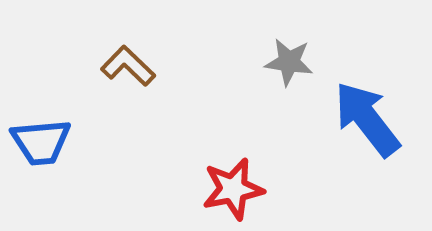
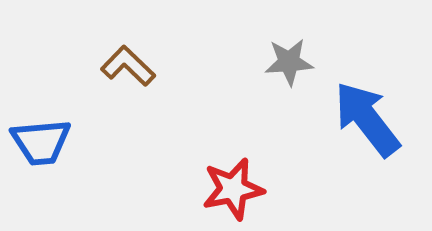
gray star: rotated 12 degrees counterclockwise
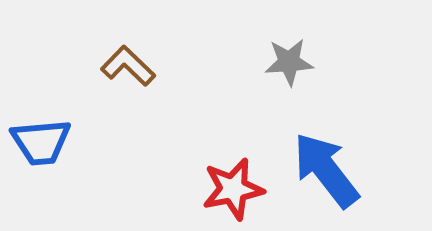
blue arrow: moved 41 px left, 51 px down
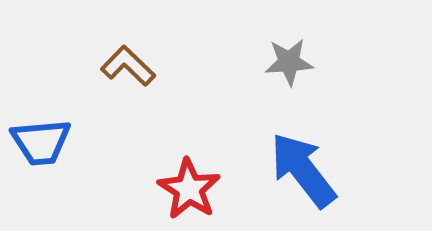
blue arrow: moved 23 px left
red star: moved 44 px left; rotated 28 degrees counterclockwise
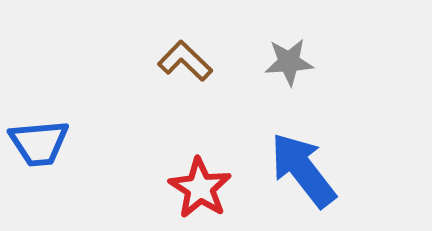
brown L-shape: moved 57 px right, 5 px up
blue trapezoid: moved 2 px left, 1 px down
red star: moved 11 px right, 1 px up
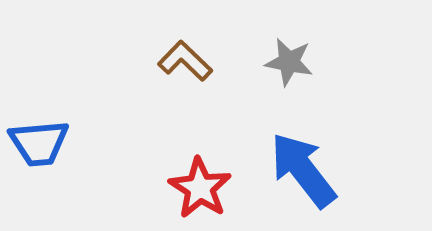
gray star: rotated 15 degrees clockwise
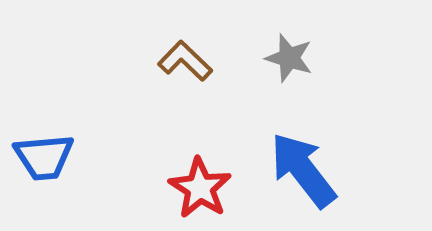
gray star: moved 4 px up; rotated 6 degrees clockwise
blue trapezoid: moved 5 px right, 14 px down
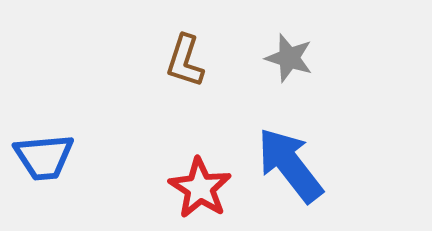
brown L-shape: rotated 116 degrees counterclockwise
blue arrow: moved 13 px left, 5 px up
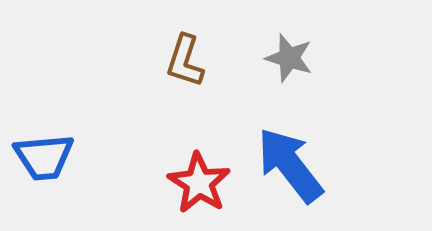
red star: moved 1 px left, 5 px up
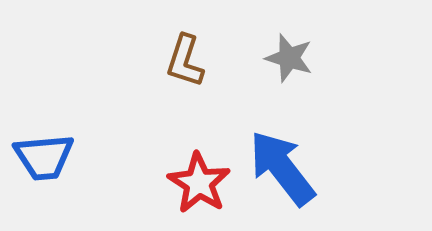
blue arrow: moved 8 px left, 3 px down
